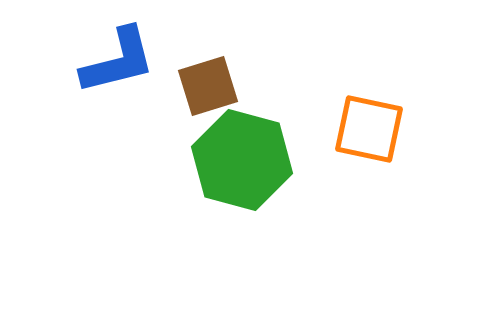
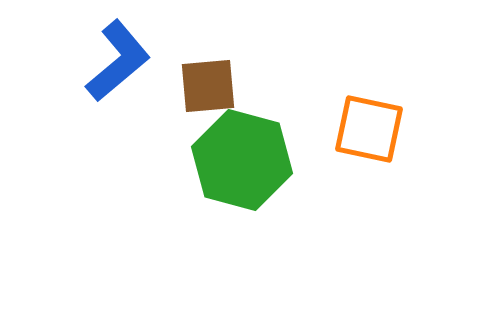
blue L-shape: rotated 26 degrees counterclockwise
brown square: rotated 12 degrees clockwise
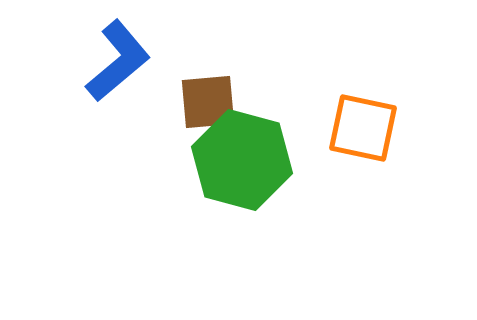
brown square: moved 16 px down
orange square: moved 6 px left, 1 px up
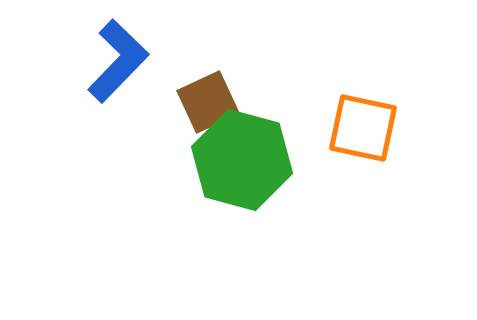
blue L-shape: rotated 6 degrees counterclockwise
brown square: rotated 20 degrees counterclockwise
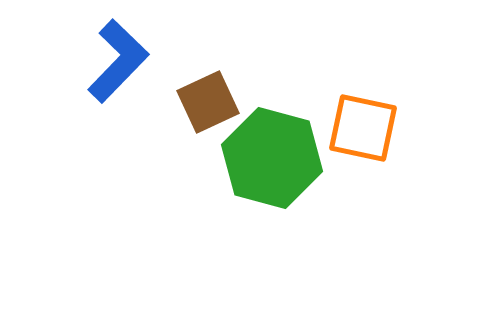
green hexagon: moved 30 px right, 2 px up
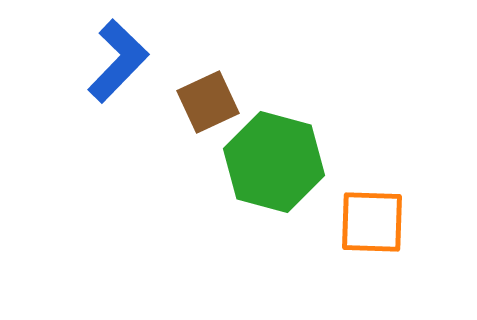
orange square: moved 9 px right, 94 px down; rotated 10 degrees counterclockwise
green hexagon: moved 2 px right, 4 px down
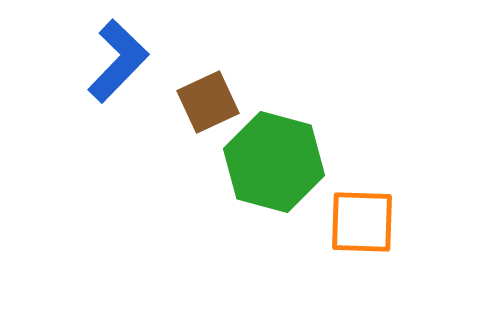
orange square: moved 10 px left
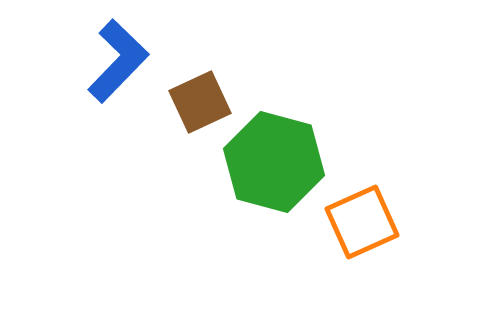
brown square: moved 8 px left
orange square: rotated 26 degrees counterclockwise
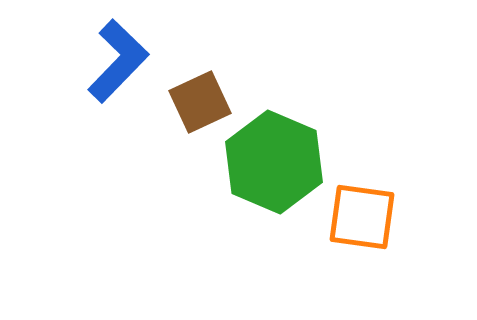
green hexagon: rotated 8 degrees clockwise
orange square: moved 5 px up; rotated 32 degrees clockwise
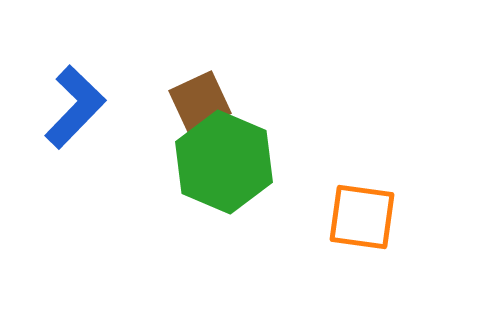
blue L-shape: moved 43 px left, 46 px down
green hexagon: moved 50 px left
